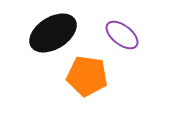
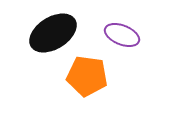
purple ellipse: rotated 16 degrees counterclockwise
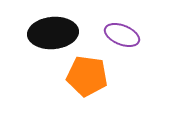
black ellipse: rotated 27 degrees clockwise
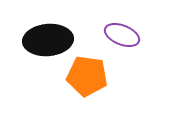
black ellipse: moved 5 px left, 7 px down
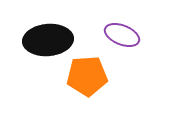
orange pentagon: rotated 12 degrees counterclockwise
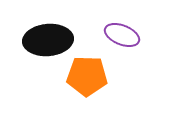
orange pentagon: rotated 6 degrees clockwise
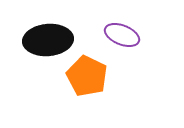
orange pentagon: rotated 24 degrees clockwise
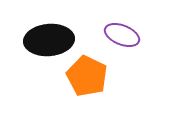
black ellipse: moved 1 px right
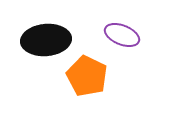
black ellipse: moved 3 px left
